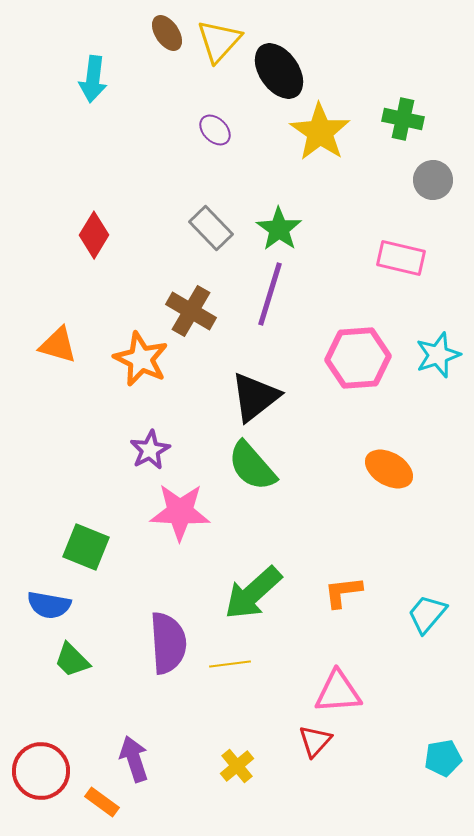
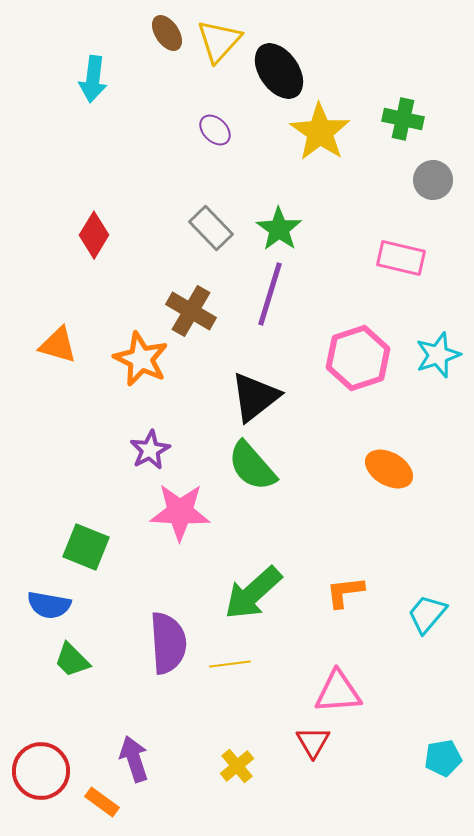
pink hexagon: rotated 14 degrees counterclockwise
orange L-shape: moved 2 px right
red triangle: moved 2 px left, 1 px down; rotated 12 degrees counterclockwise
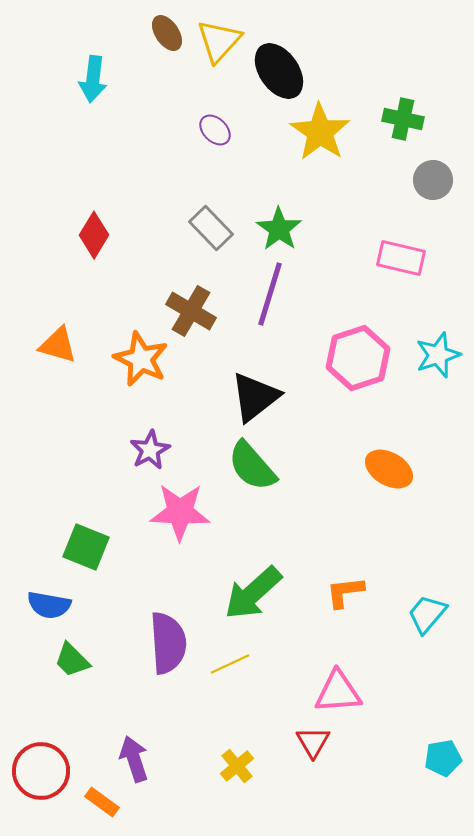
yellow line: rotated 18 degrees counterclockwise
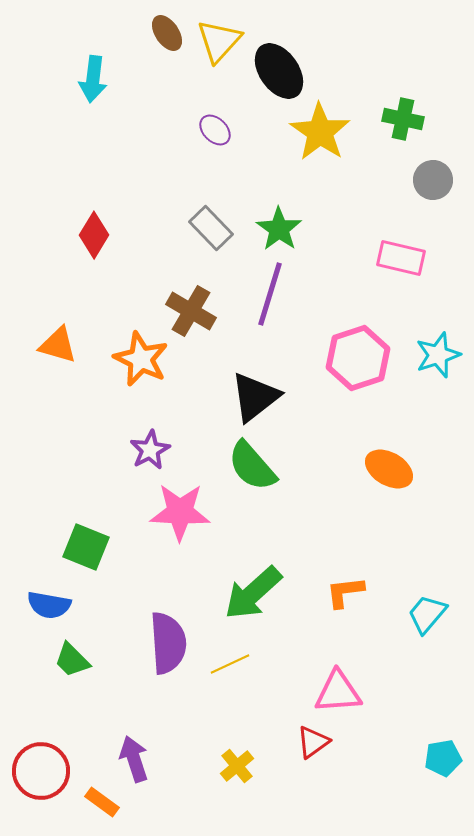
red triangle: rotated 24 degrees clockwise
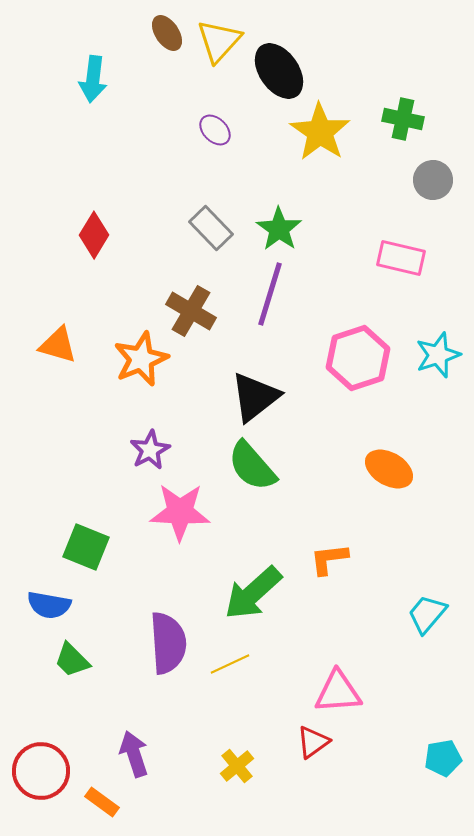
orange star: rotated 24 degrees clockwise
orange L-shape: moved 16 px left, 33 px up
purple arrow: moved 5 px up
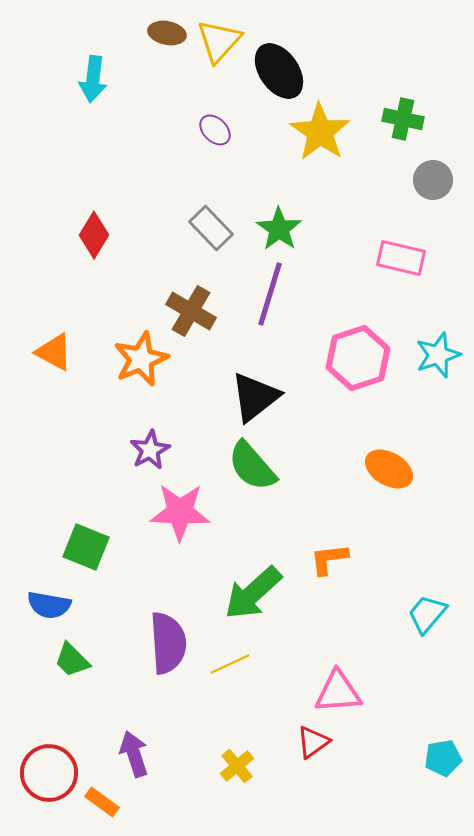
brown ellipse: rotated 45 degrees counterclockwise
orange triangle: moved 4 px left, 7 px down; rotated 12 degrees clockwise
red circle: moved 8 px right, 2 px down
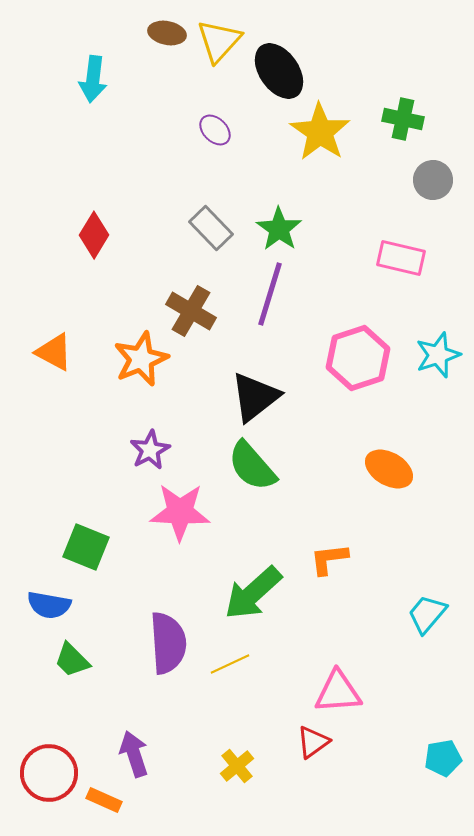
orange rectangle: moved 2 px right, 2 px up; rotated 12 degrees counterclockwise
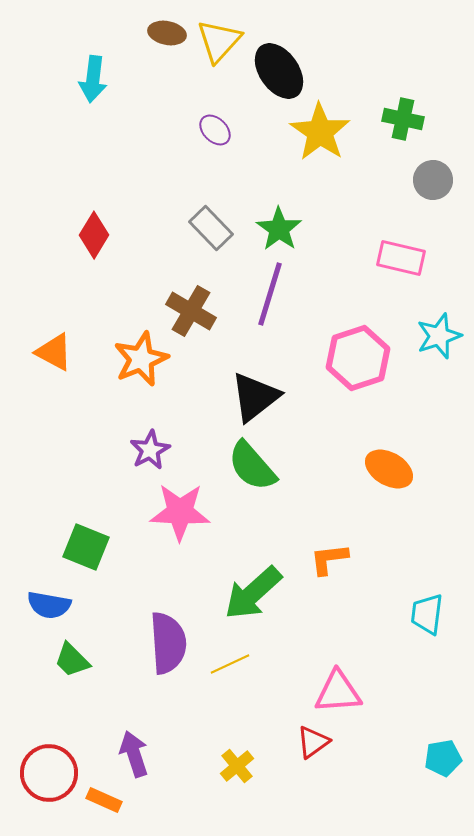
cyan star: moved 1 px right, 19 px up
cyan trapezoid: rotated 33 degrees counterclockwise
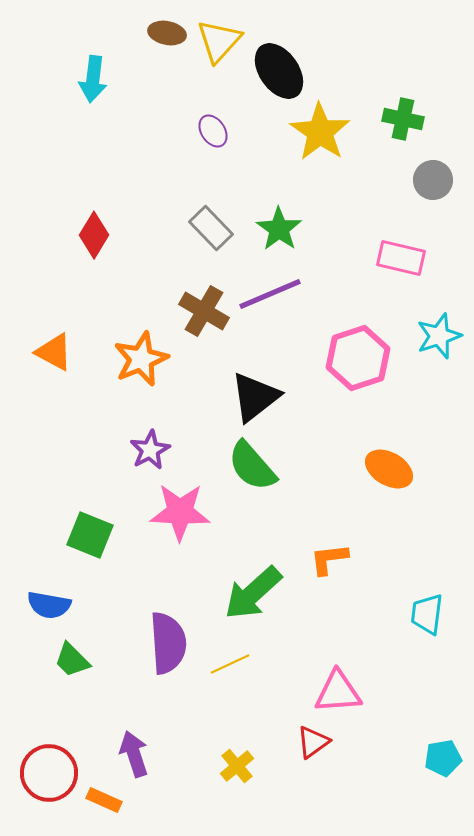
purple ellipse: moved 2 px left, 1 px down; rotated 12 degrees clockwise
purple line: rotated 50 degrees clockwise
brown cross: moved 13 px right
green square: moved 4 px right, 12 px up
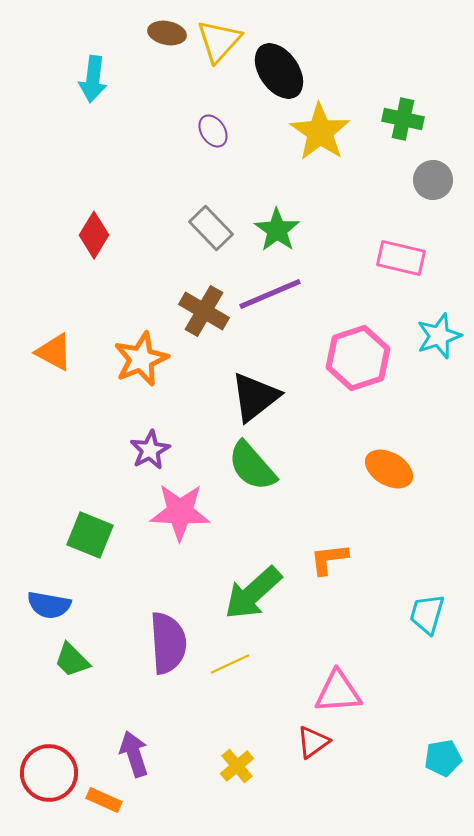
green star: moved 2 px left, 1 px down
cyan trapezoid: rotated 9 degrees clockwise
